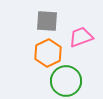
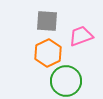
pink trapezoid: moved 1 px up
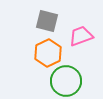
gray square: rotated 10 degrees clockwise
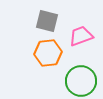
orange hexagon: rotated 20 degrees clockwise
green circle: moved 15 px right
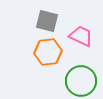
pink trapezoid: rotated 45 degrees clockwise
orange hexagon: moved 1 px up
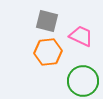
green circle: moved 2 px right
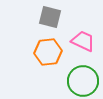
gray square: moved 3 px right, 4 px up
pink trapezoid: moved 2 px right, 5 px down
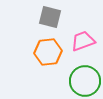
pink trapezoid: rotated 45 degrees counterclockwise
green circle: moved 2 px right
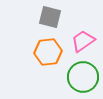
pink trapezoid: rotated 15 degrees counterclockwise
green circle: moved 2 px left, 4 px up
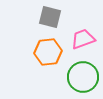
pink trapezoid: moved 2 px up; rotated 15 degrees clockwise
